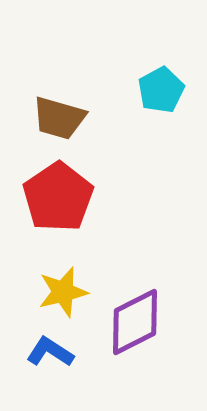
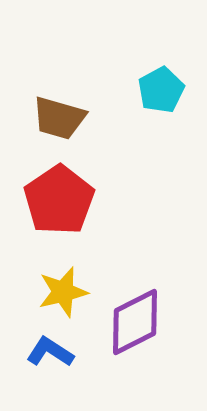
red pentagon: moved 1 px right, 3 px down
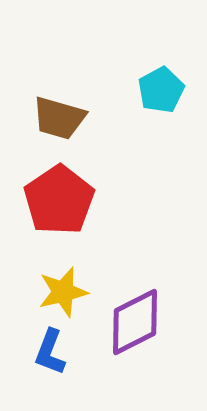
blue L-shape: rotated 102 degrees counterclockwise
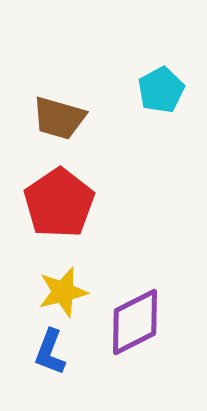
red pentagon: moved 3 px down
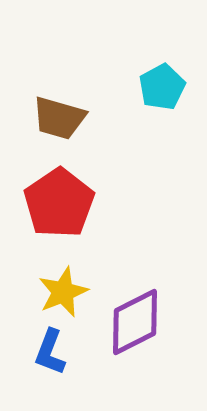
cyan pentagon: moved 1 px right, 3 px up
yellow star: rotated 9 degrees counterclockwise
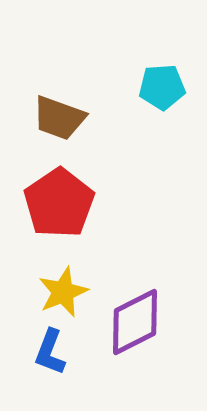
cyan pentagon: rotated 24 degrees clockwise
brown trapezoid: rotated 4 degrees clockwise
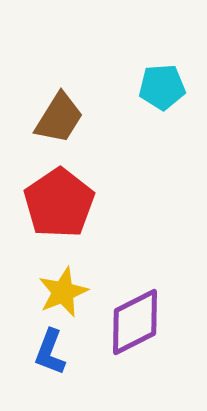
brown trapezoid: rotated 78 degrees counterclockwise
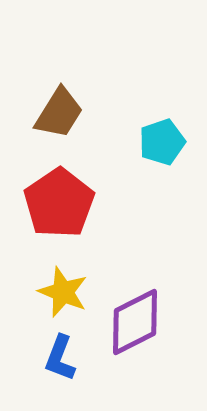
cyan pentagon: moved 55 px down; rotated 15 degrees counterclockwise
brown trapezoid: moved 5 px up
yellow star: rotated 27 degrees counterclockwise
blue L-shape: moved 10 px right, 6 px down
